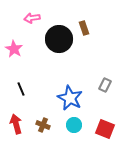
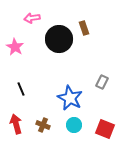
pink star: moved 1 px right, 2 px up
gray rectangle: moved 3 px left, 3 px up
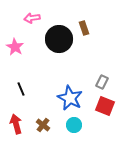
brown cross: rotated 16 degrees clockwise
red square: moved 23 px up
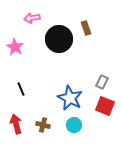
brown rectangle: moved 2 px right
brown cross: rotated 24 degrees counterclockwise
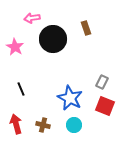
black circle: moved 6 px left
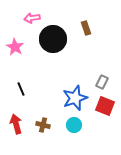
blue star: moved 5 px right; rotated 25 degrees clockwise
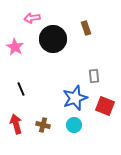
gray rectangle: moved 8 px left, 6 px up; rotated 32 degrees counterclockwise
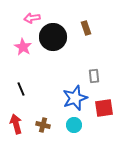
black circle: moved 2 px up
pink star: moved 8 px right
red square: moved 1 px left, 2 px down; rotated 30 degrees counterclockwise
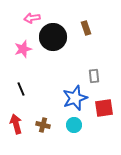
pink star: moved 2 px down; rotated 24 degrees clockwise
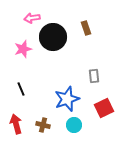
blue star: moved 8 px left, 1 px down
red square: rotated 18 degrees counterclockwise
